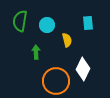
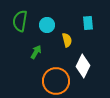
green arrow: rotated 32 degrees clockwise
white diamond: moved 3 px up
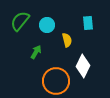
green semicircle: rotated 30 degrees clockwise
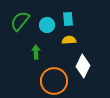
cyan rectangle: moved 20 px left, 4 px up
yellow semicircle: moved 2 px right; rotated 80 degrees counterclockwise
green arrow: rotated 32 degrees counterclockwise
orange circle: moved 2 px left
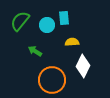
cyan rectangle: moved 4 px left, 1 px up
yellow semicircle: moved 3 px right, 2 px down
green arrow: moved 1 px left, 1 px up; rotated 56 degrees counterclockwise
orange circle: moved 2 px left, 1 px up
